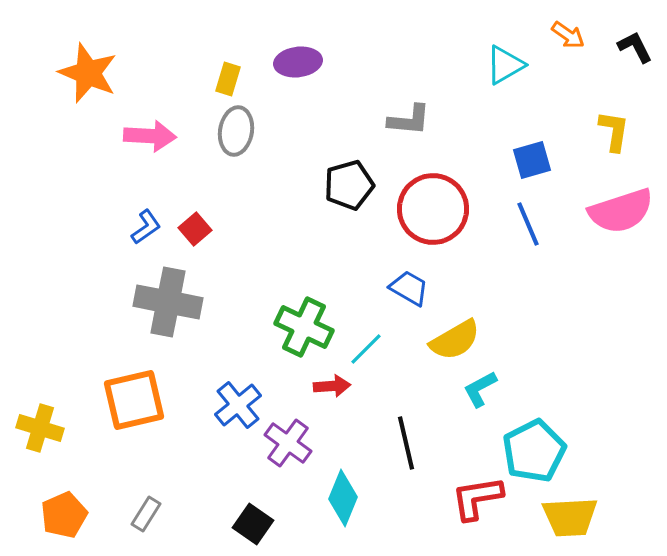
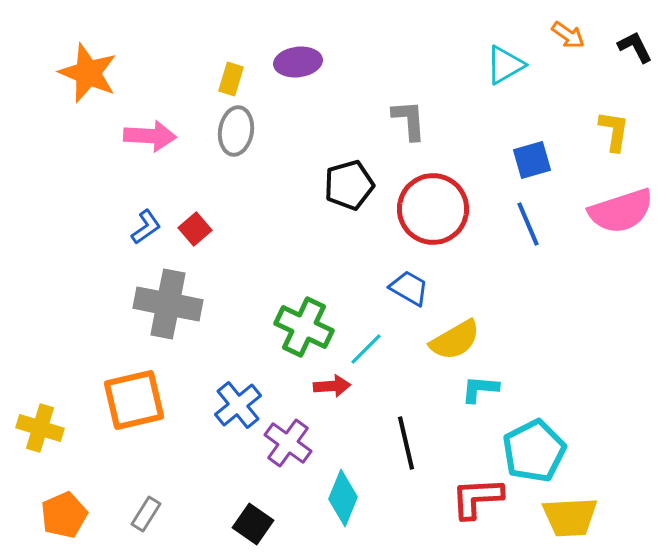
yellow rectangle: moved 3 px right
gray L-shape: rotated 99 degrees counterclockwise
gray cross: moved 2 px down
cyan L-shape: rotated 33 degrees clockwise
red L-shape: rotated 6 degrees clockwise
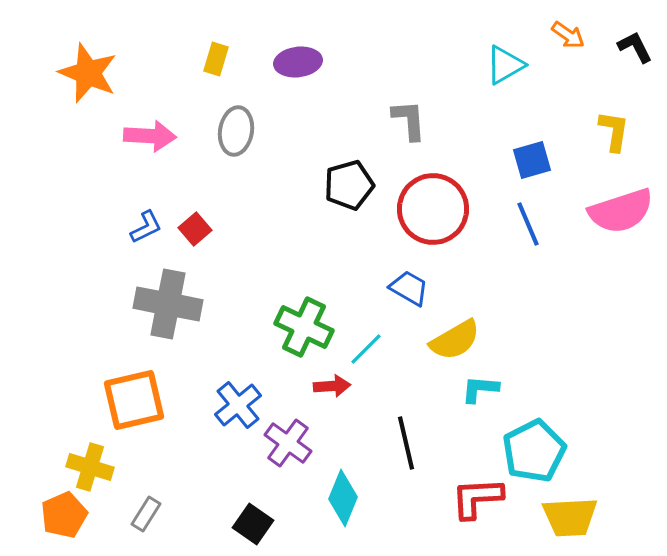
yellow rectangle: moved 15 px left, 20 px up
blue L-shape: rotated 9 degrees clockwise
yellow cross: moved 50 px right, 39 px down
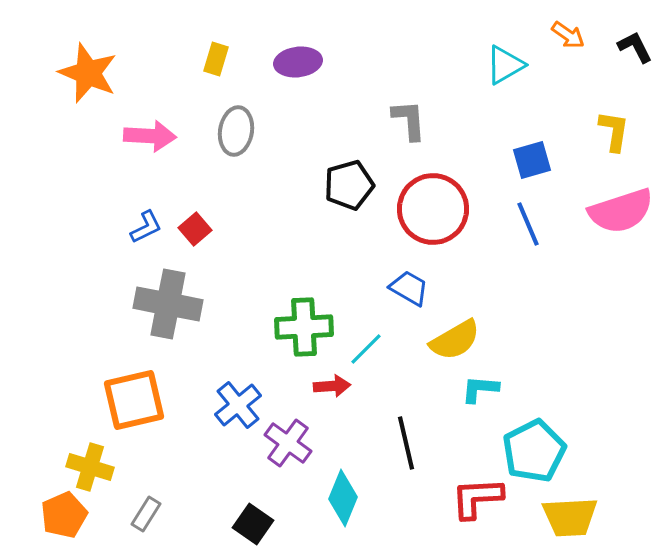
green cross: rotated 28 degrees counterclockwise
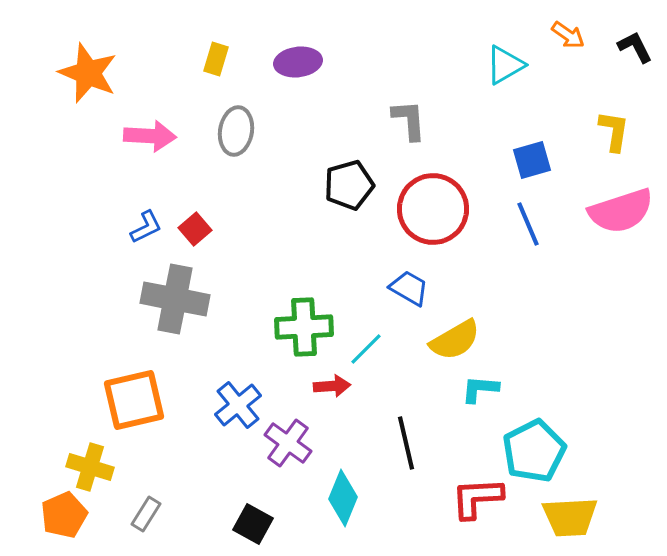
gray cross: moved 7 px right, 5 px up
black square: rotated 6 degrees counterclockwise
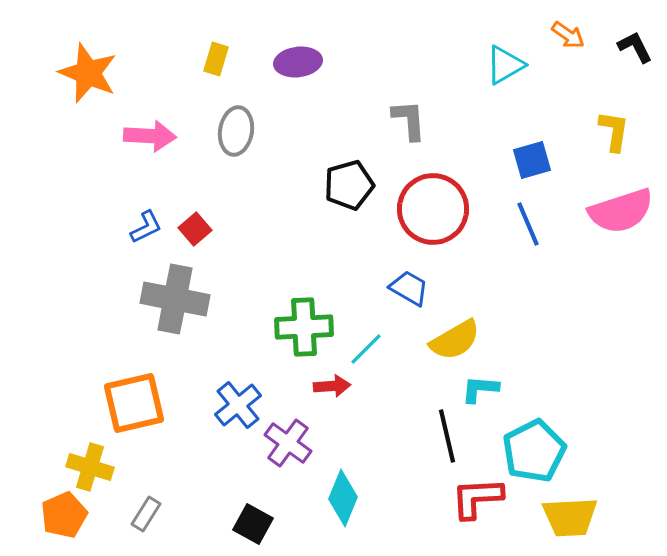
orange square: moved 3 px down
black line: moved 41 px right, 7 px up
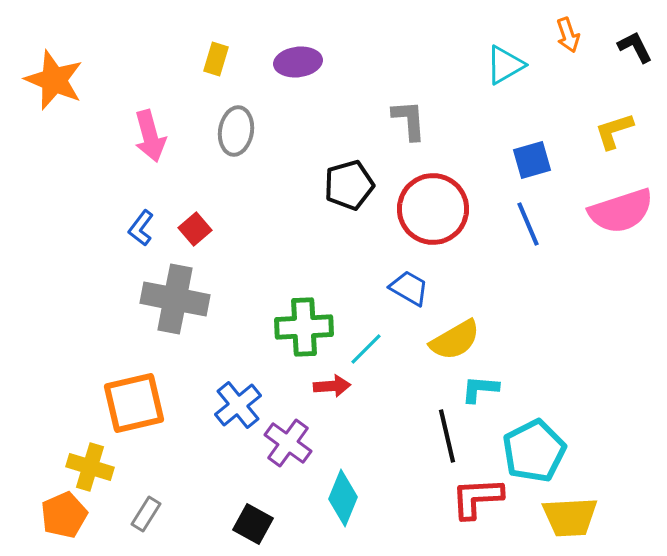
orange arrow: rotated 36 degrees clockwise
orange star: moved 34 px left, 7 px down
yellow L-shape: rotated 117 degrees counterclockwise
pink arrow: rotated 72 degrees clockwise
blue L-shape: moved 5 px left, 1 px down; rotated 153 degrees clockwise
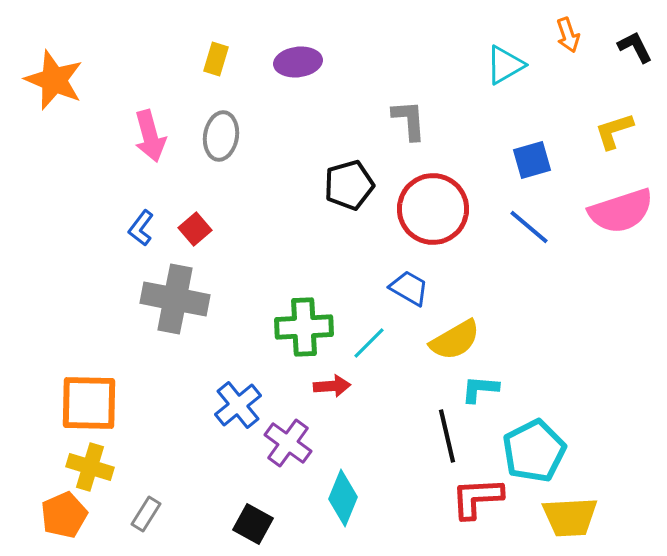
gray ellipse: moved 15 px left, 5 px down
blue line: moved 1 px right, 3 px down; rotated 27 degrees counterclockwise
cyan line: moved 3 px right, 6 px up
orange square: moved 45 px left; rotated 14 degrees clockwise
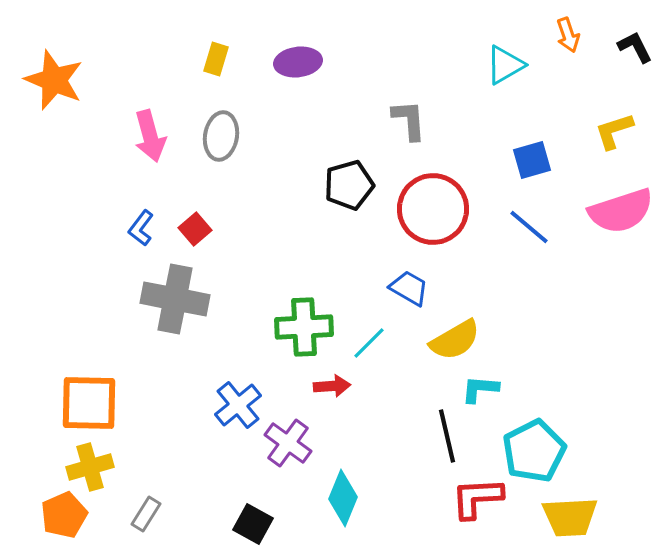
yellow cross: rotated 33 degrees counterclockwise
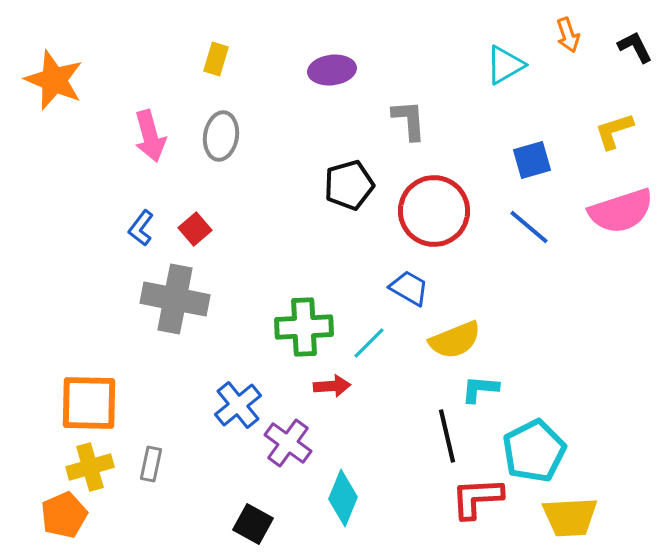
purple ellipse: moved 34 px right, 8 px down
red circle: moved 1 px right, 2 px down
yellow semicircle: rotated 8 degrees clockwise
gray rectangle: moved 5 px right, 50 px up; rotated 20 degrees counterclockwise
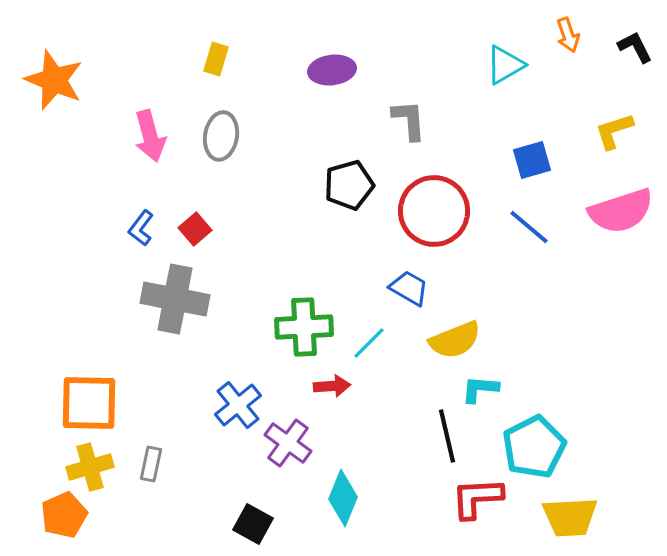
cyan pentagon: moved 4 px up
